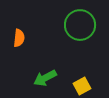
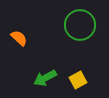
orange semicircle: rotated 54 degrees counterclockwise
yellow square: moved 4 px left, 6 px up
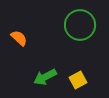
green arrow: moved 1 px up
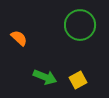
green arrow: rotated 130 degrees counterclockwise
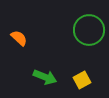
green circle: moved 9 px right, 5 px down
yellow square: moved 4 px right
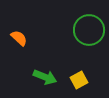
yellow square: moved 3 px left
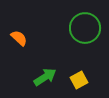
green circle: moved 4 px left, 2 px up
green arrow: rotated 55 degrees counterclockwise
